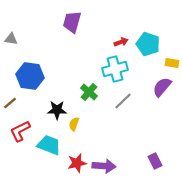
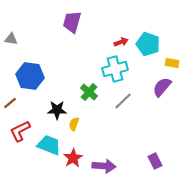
red star: moved 4 px left, 5 px up; rotated 18 degrees counterclockwise
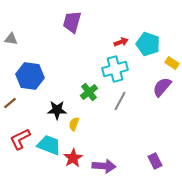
yellow rectangle: rotated 24 degrees clockwise
green cross: rotated 12 degrees clockwise
gray line: moved 3 px left; rotated 18 degrees counterclockwise
red L-shape: moved 8 px down
